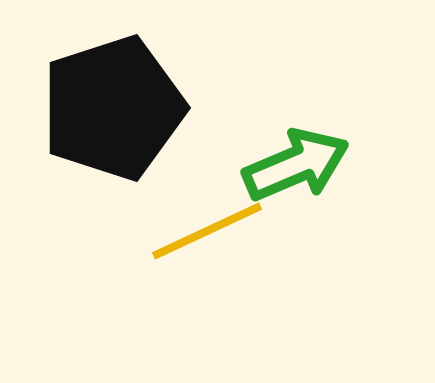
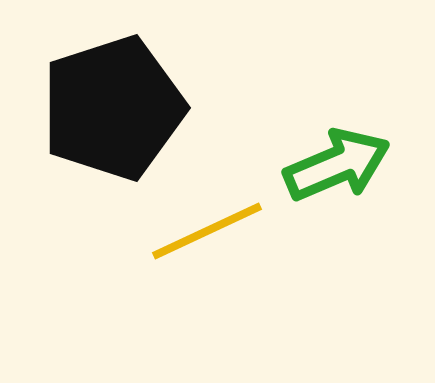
green arrow: moved 41 px right
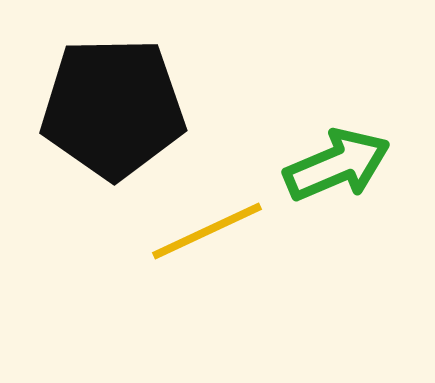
black pentagon: rotated 17 degrees clockwise
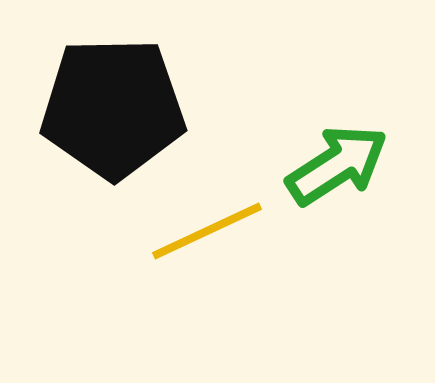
green arrow: rotated 10 degrees counterclockwise
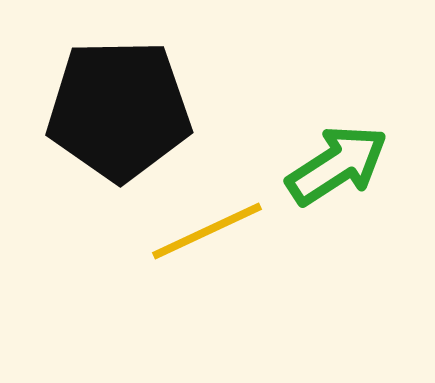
black pentagon: moved 6 px right, 2 px down
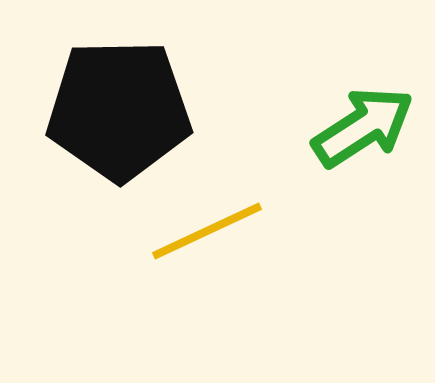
green arrow: moved 26 px right, 38 px up
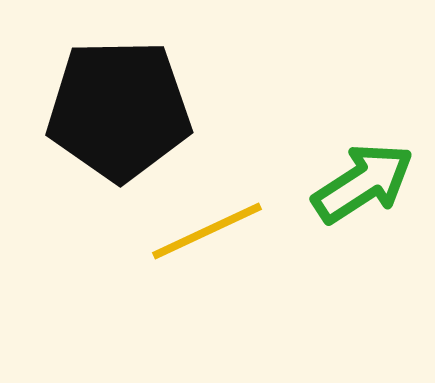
green arrow: moved 56 px down
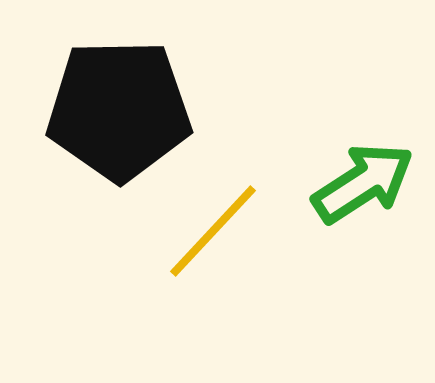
yellow line: moved 6 px right; rotated 22 degrees counterclockwise
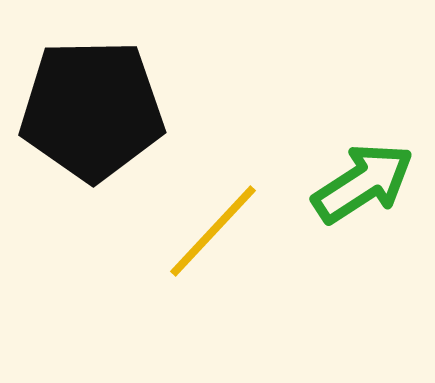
black pentagon: moved 27 px left
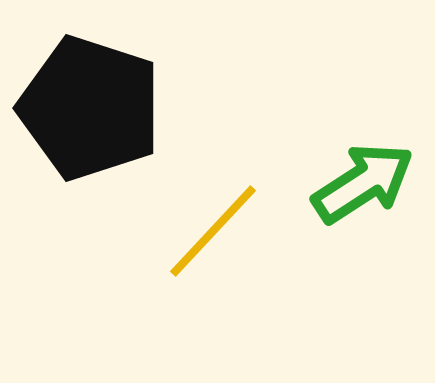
black pentagon: moved 2 px left, 2 px up; rotated 19 degrees clockwise
